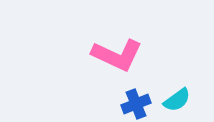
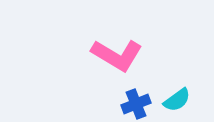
pink L-shape: rotated 6 degrees clockwise
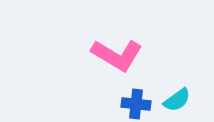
blue cross: rotated 28 degrees clockwise
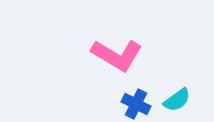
blue cross: rotated 20 degrees clockwise
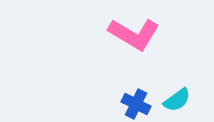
pink L-shape: moved 17 px right, 21 px up
